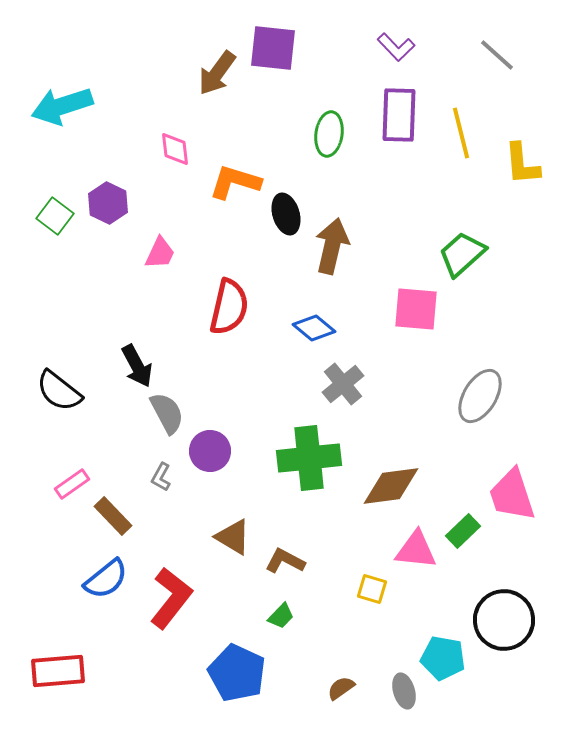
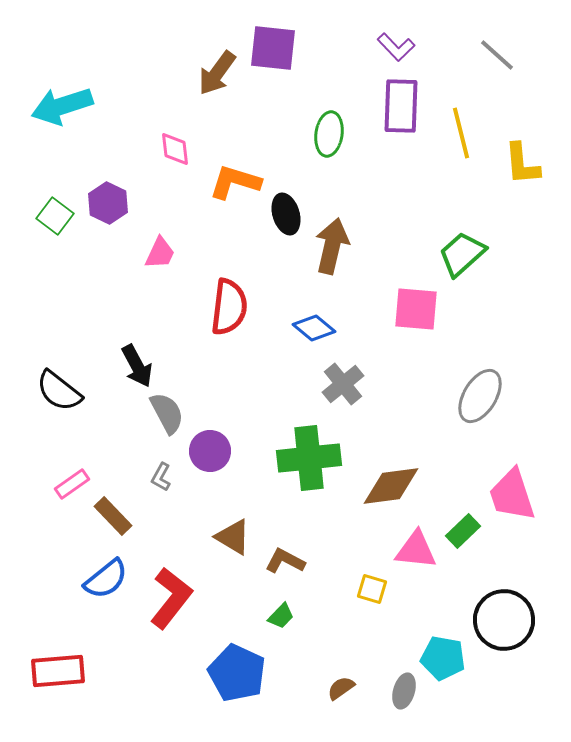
purple rectangle at (399, 115): moved 2 px right, 9 px up
red semicircle at (229, 307): rotated 6 degrees counterclockwise
gray ellipse at (404, 691): rotated 32 degrees clockwise
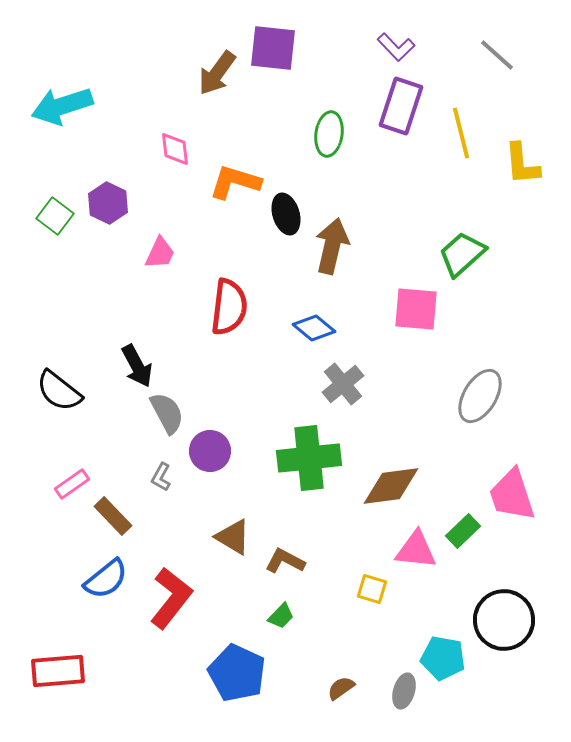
purple rectangle at (401, 106): rotated 16 degrees clockwise
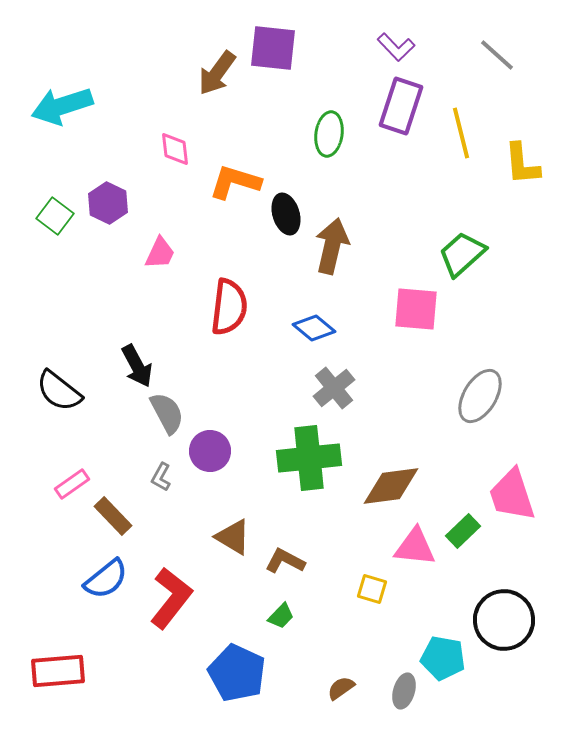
gray cross at (343, 384): moved 9 px left, 4 px down
pink triangle at (416, 550): moved 1 px left, 3 px up
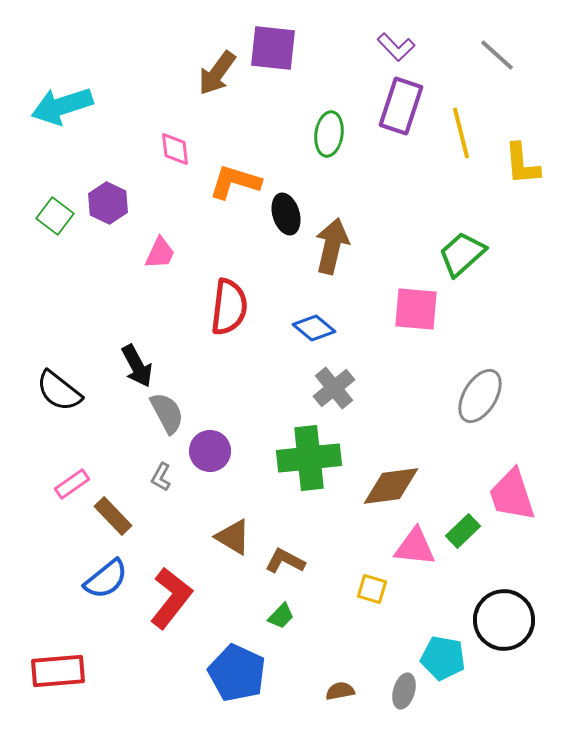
brown semicircle at (341, 688): moved 1 px left, 3 px down; rotated 24 degrees clockwise
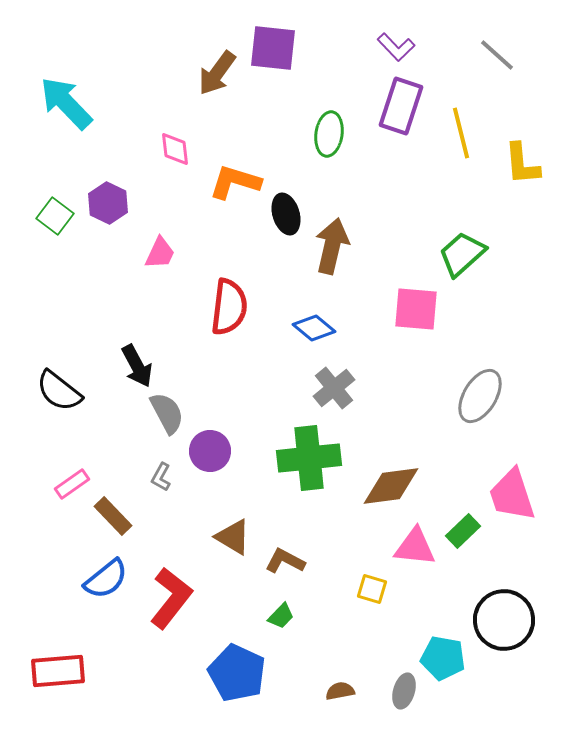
cyan arrow at (62, 106): moved 4 px right, 3 px up; rotated 64 degrees clockwise
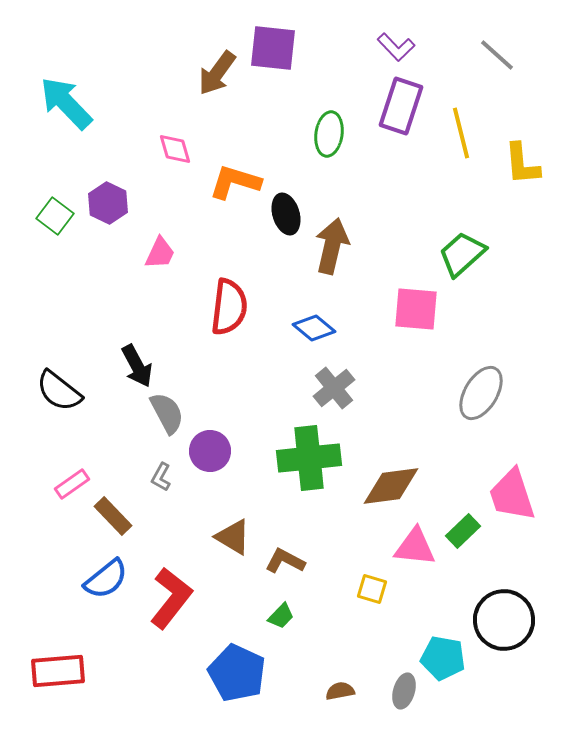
pink diamond at (175, 149): rotated 9 degrees counterclockwise
gray ellipse at (480, 396): moved 1 px right, 3 px up
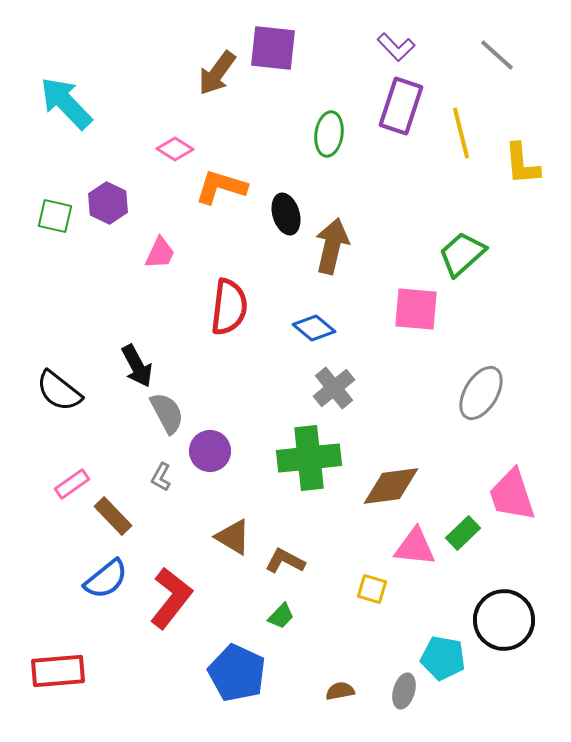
pink diamond at (175, 149): rotated 42 degrees counterclockwise
orange L-shape at (235, 182): moved 14 px left, 5 px down
green square at (55, 216): rotated 24 degrees counterclockwise
green rectangle at (463, 531): moved 2 px down
